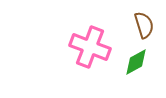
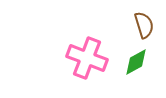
pink cross: moved 3 px left, 11 px down
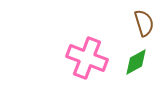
brown semicircle: moved 2 px up
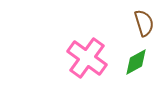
pink cross: rotated 15 degrees clockwise
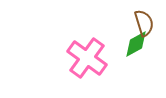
green diamond: moved 18 px up
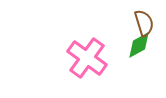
green diamond: moved 3 px right, 1 px down
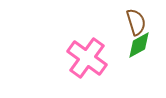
brown semicircle: moved 8 px left, 1 px up
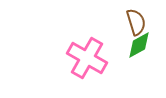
pink cross: rotated 6 degrees counterclockwise
